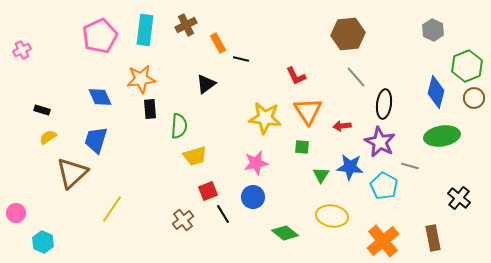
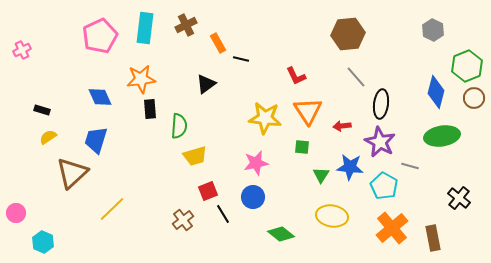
cyan rectangle at (145, 30): moved 2 px up
black ellipse at (384, 104): moved 3 px left
yellow line at (112, 209): rotated 12 degrees clockwise
green diamond at (285, 233): moved 4 px left, 1 px down
orange cross at (383, 241): moved 9 px right, 13 px up
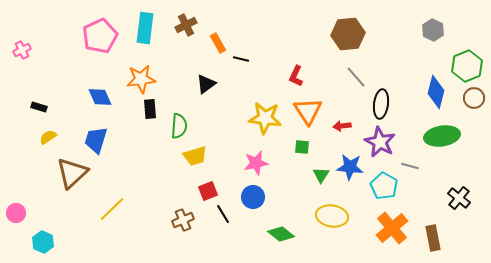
red L-shape at (296, 76): rotated 50 degrees clockwise
black rectangle at (42, 110): moved 3 px left, 3 px up
brown cross at (183, 220): rotated 15 degrees clockwise
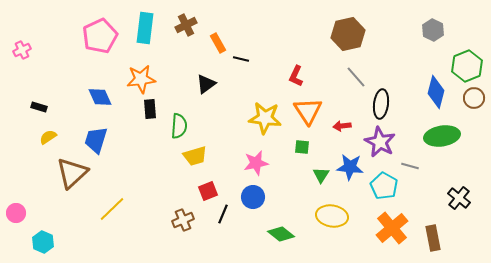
brown hexagon at (348, 34): rotated 8 degrees counterclockwise
black line at (223, 214): rotated 54 degrees clockwise
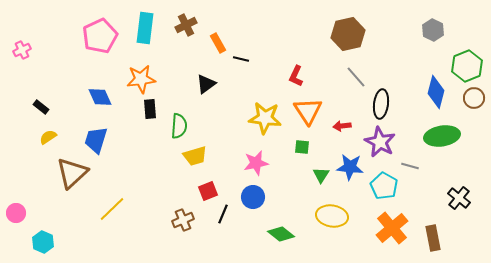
black rectangle at (39, 107): moved 2 px right; rotated 21 degrees clockwise
